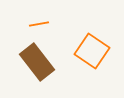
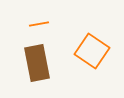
brown rectangle: moved 1 px down; rotated 27 degrees clockwise
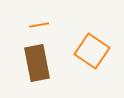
orange line: moved 1 px down
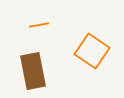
brown rectangle: moved 4 px left, 8 px down
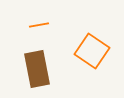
brown rectangle: moved 4 px right, 2 px up
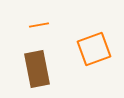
orange square: moved 2 px right, 2 px up; rotated 36 degrees clockwise
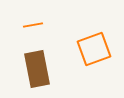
orange line: moved 6 px left
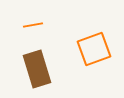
brown rectangle: rotated 6 degrees counterclockwise
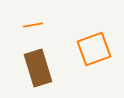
brown rectangle: moved 1 px right, 1 px up
